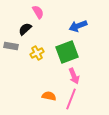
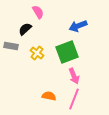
yellow cross: rotated 24 degrees counterclockwise
pink line: moved 3 px right
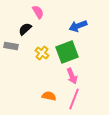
yellow cross: moved 5 px right
pink arrow: moved 2 px left
